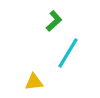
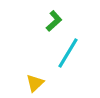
yellow triangle: moved 1 px right, 1 px down; rotated 36 degrees counterclockwise
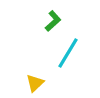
green L-shape: moved 1 px left
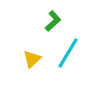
yellow triangle: moved 3 px left, 24 px up
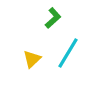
green L-shape: moved 3 px up
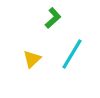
cyan line: moved 4 px right, 1 px down
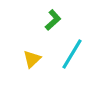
green L-shape: moved 2 px down
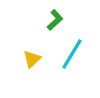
green L-shape: moved 2 px right
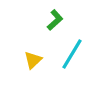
yellow triangle: moved 1 px right, 1 px down
